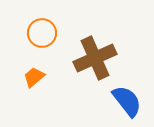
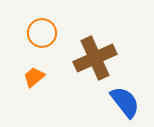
blue semicircle: moved 2 px left, 1 px down
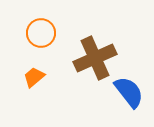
orange circle: moved 1 px left
blue semicircle: moved 4 px right, 10 px up
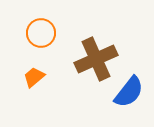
brown cross: moved 1 px right, 1 px down
blue semicircle: rotated 76 degrees clockwise
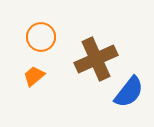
orange circle: moved 4 px down
orange trapezoid: moved 1 px up
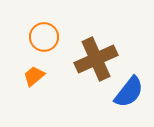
orange circle: moved 3 px right
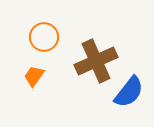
brown cross: moved 2 px down
orange trapezoid: rotated 15 degrees counterclockwise
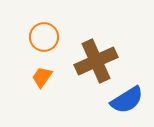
orange trapezoid: moved 8 px right, 1 px down
blue semicircle: moved 2 px left, 8 px down; rotated 20 degrees clockwise
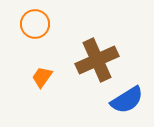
orange circle: moved 9 px left, 13 px up
brown cross: moved 1 px right, 1 px up
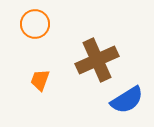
orange trapezoid: moved 2 px left, 3 px down; rotated 15 degrees counterclockwise
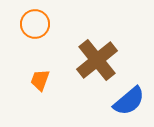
brown cross: rotated 15 degrees counterclockwise
blue semicircle: moved 2 px right, 1 px down; rotated 8 degrees counterclockwise
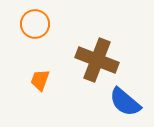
brown cross: rotated 30 degrees counterclockwise
blue semicircle: moved 4 px left, 1 px down; rotated 80 degrees clockwise
